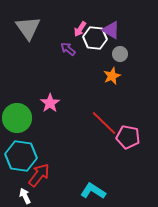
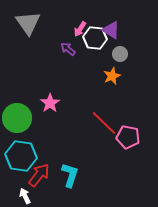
gray triangle: moved 5 px up
cyan L-shape: moved 23 px left, 16 px up; rotated 75 degrees clockwise
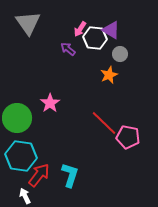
orange star: moved 3 px left, 1 px up
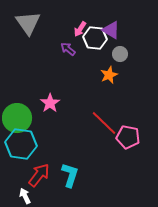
cyan hexagon: moved 12 px up
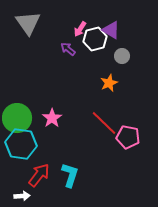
white hexagon: moved 1 px down; rotated 20 degrees counterclockwise
gray circle: moved 2 px right, 2 px down
orange star: moved 8 px down
pink star: moved 2 px right, 15 px down
white arrow: moved 3 px left; rotated 112 degrees clockwise
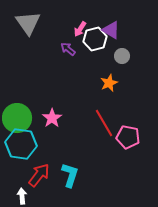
red line: rotated 16 degrees clockwise
white arrow: rotated 91 degrees counterclockwise
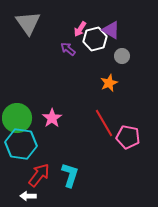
white arrow: moved 6 px right; rotated 84 degrees counterclockwise
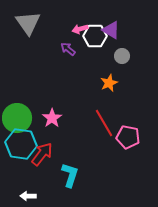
pink arrow: rotated 42 degrees clockwise
white hexagon: moved 3 px up; rotated 15 degrees clockwise
red arrow: moved 3 px right, 21 px up
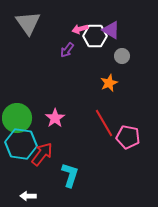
purple arrow: moved 1 px left, 1 px down; rotated 91 degrees counterclockwise
pink star: moved 3 px right
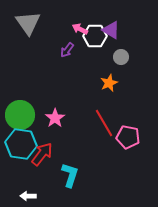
pink arrow: rotated 42 degrees clockwise
gray circle: moved 1 px left, 1 px down
green circle: moved 3 px right, 3 px up
